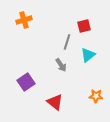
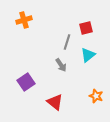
red square: moved 2 px right, 2 px down
orange star: rotated 16 degrees clockwise
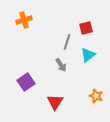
red triangle: rotated 24 degrees clockwise
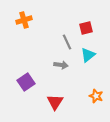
gray line: rotated 42 degrees counterclockwise
gray arrow: rotated 48 degrees counterclockwise
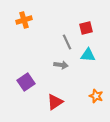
cyan triangle: rotated 42 degrees clockwise
red triangle: rotated 24 degrees clockwise
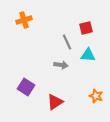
purple square: moved 5 px down; rotated 24 degrees counterclockwise
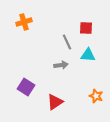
orange cross: moved 2 px down
red square: rotated 16 degrees clockwise
gray arrow: rotated 16 degrees counterclockwise
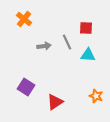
orange cross: moved 3 px up; rotated 35 degrees counterclockwise
gray arrow: moved 17 px left, 19 px up
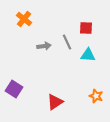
purple square: moved 12 px left, 2 px down
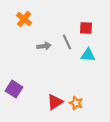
orange star: moved 20 px left, 7 px down
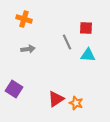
orange cross: rotated 21 degrees counterclockwise
gray arrow: moved 16 px left, 3 px down
red triangle: moved 1 px right, 3 px up
